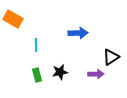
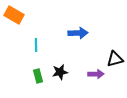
orange rectangle: moved 1 px right, 4 px up
black triangle: moved 4 px right, 2 px down; rotated 18 degrees clockwise
green rectangle: moved 1 px right, 1 px down
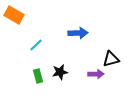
cyan line: rotated 48 degrees clockwise
black triangle: moved 4 px left
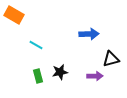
blue arrow: moved 11 px right, 1 px down
cyan line: rotated 72 degrees clockwise
purple arrow: moved 1 px left, 2 px down
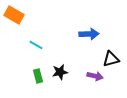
purple arrow: rotated 14 degrees clockwise
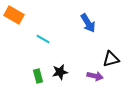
blue arrow: moved 1 px left, 11 px up; rotated 60 degrees clockwise
cyan line: moved 7 px right, 6 px up
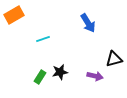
orange rectangle: rotated 60 degrees counterclockwise
cyan line: rotated 48 degrees counterclockwise
black triangle: moved 3 px right
green rectangle: moved 2 px right, 1 px down; rotated 48 degrees clockwise
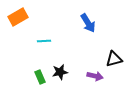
orange rectangle: moved 4 px right, 2 px down
cyan line: moved 1 px right, 2 px down; rotated 16 degrees clockwise
green rectangle: rotated 56 degrees counterclockwise
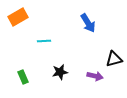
green rectangle: moved 17 px left
